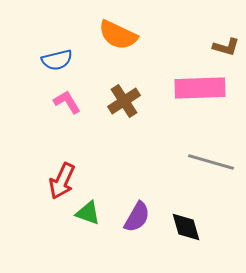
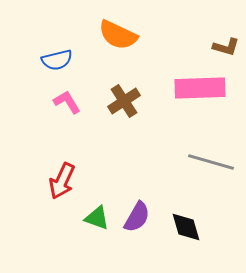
green triangle: moved 9 px right, 5 px down
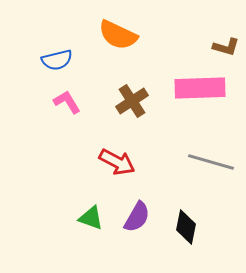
brown cross: moved 8 px right
red arrow: moved 55 px right, 19 px up; rotated 87 degrees counterclockwise
green triangle: moved 6 px left
black diamond: rotated 28 degrees clockwise
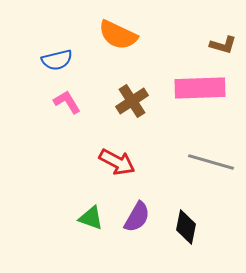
brown L-shape: moved 3 px left, 2 px up
